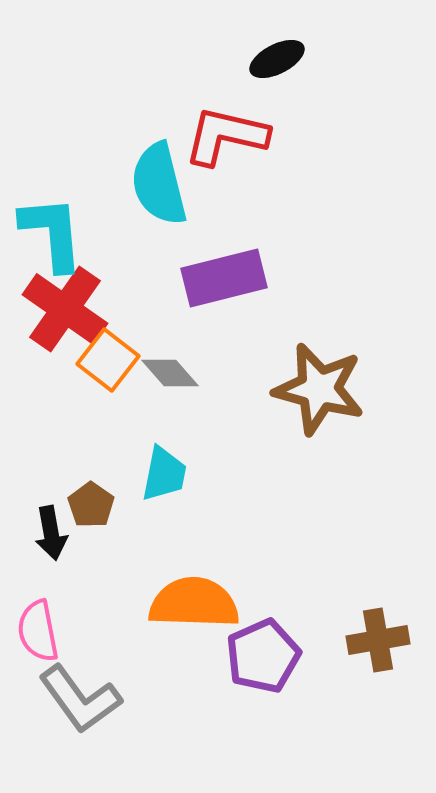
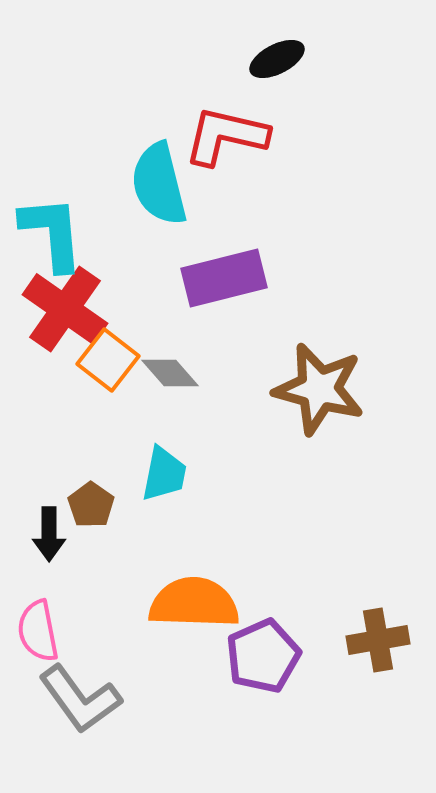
black arrow: moved 2 px left, 1 px down; rotated 10 degrees clockwise
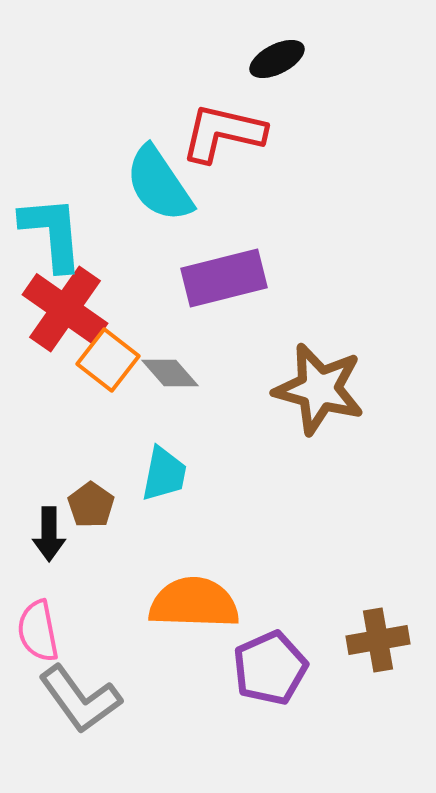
red L-shape: moved 3 px left, 3 px up
cyan semicircle: rotated 20 degrees counterclockwise
purple pentagon: moved 7 px right, 12 px down
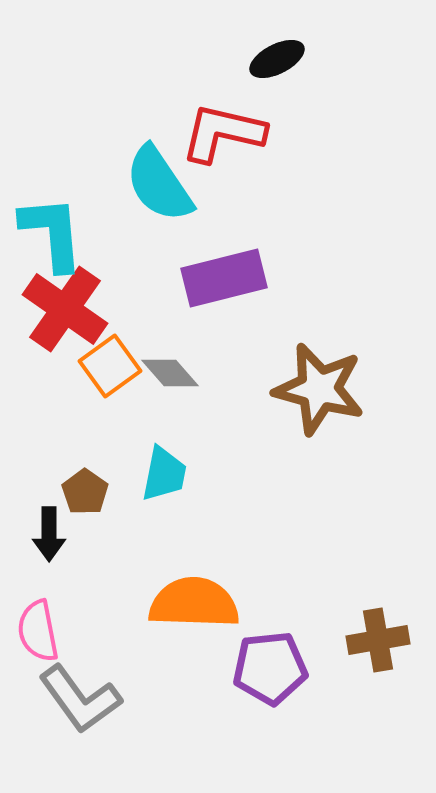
orange square: moved 2 px right, 6 px down; rotated 16 degrees clockwise
brown pentagon: moved 6 px left, 13 px up
purple pentagon: rotated 18 degrees clockwise
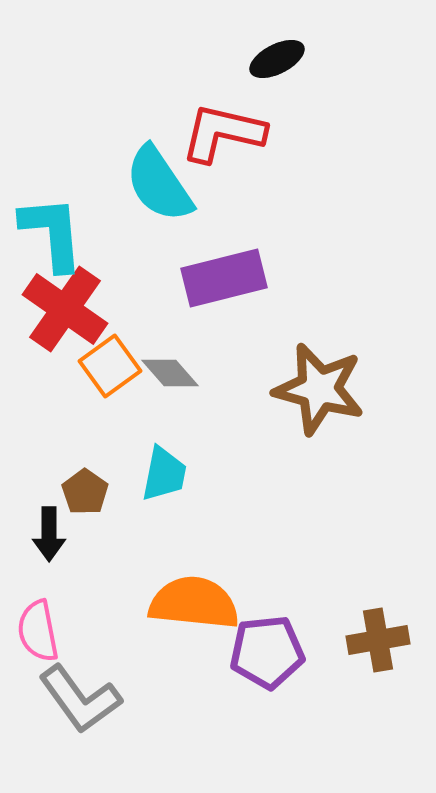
orange semicircle: rotated 4 degrees clockwise
purple pentagon: moved 3 px left, 16 px up
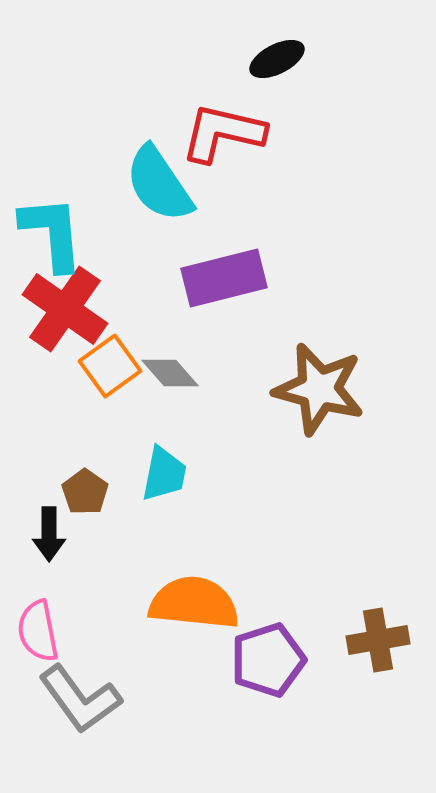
purple pentagon: moved 1 px right, 8 px down; rotated 12 degrees counterclockwise
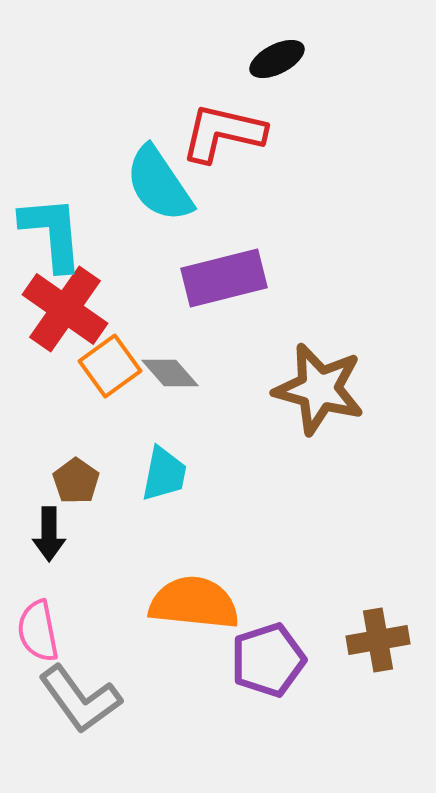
brown pentagon: moved 9 px left, 11 px up
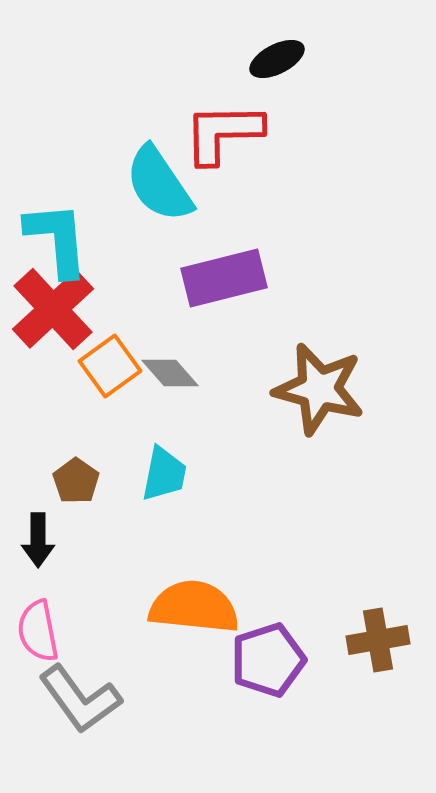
red L-shape: rotated 14 degrees counterclockwise
cyan L-shape: moved 5 px right, 6 px down
red cross: moved 12 px left; rotated 12 degrees clockwise
black arrow: moved 11 px left, 6 px down
orange semicircle: moved 4 px down
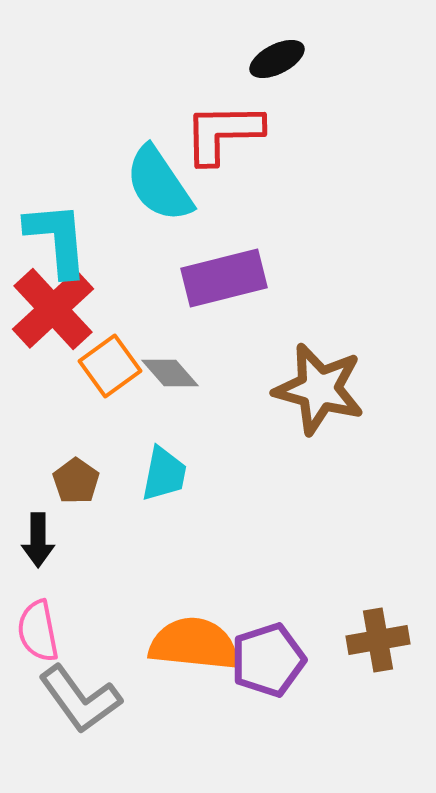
orange semicircle: moved 37 px down
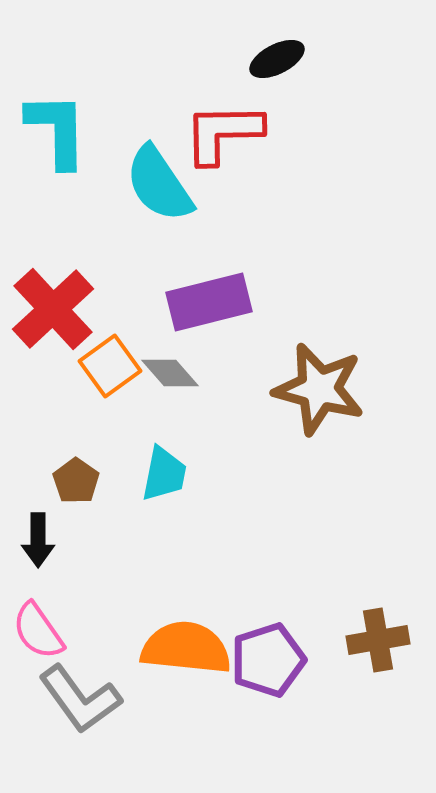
cyan L-shape: moved 109 px up; rotated 4 degrees clockwise
purple rectangle: moved 15 px left, 24 px down
pink semicircle: rotated 24 degrees counterclockwise
orange semicircle: moved 8 px left, 4 px down
